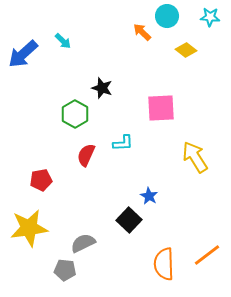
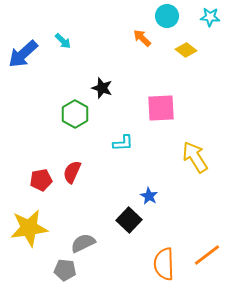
orange arrow: moved 6 px down
red semicircle: moved 14 px left, 17 px down
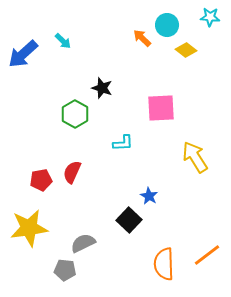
cyan circle: moved 9 px down
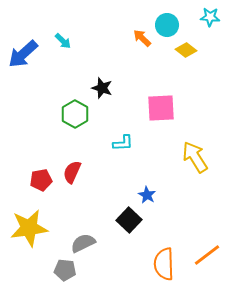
blue star: moved 2 px left, 1 px up
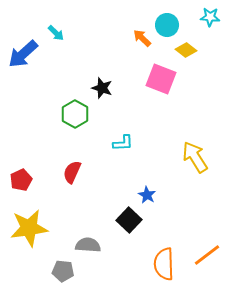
cyan arrow: moved 7 px left, 8 px up
pink square: moved 29 px up; rotated 24 degrees clockwise
red pentagon: moved 20 px left; rotated 15 degrees counterclockwise
gray semicircle: moved 5 px right, 2 px down; rotated 30 degrees clockwise
gray pentagon: moved 2 px left, 1 px down
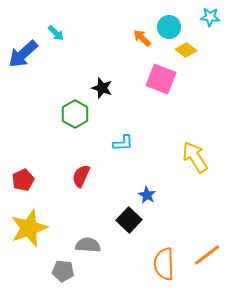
cyan circle: moved 2 px right, 2 px down
red semicircle: moved 9 px right, 4 px down
red pentagon: moved 2 px right
yellow star: rotated 12 degrees counterclockwise
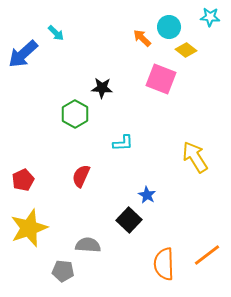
black star: rotated 15 degrees counterclockwise
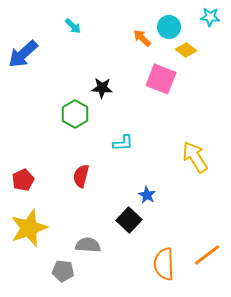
cyan arrow: moved 17 px right, 7 px up
red semicircle: rotated 10 degrees counterclockwise
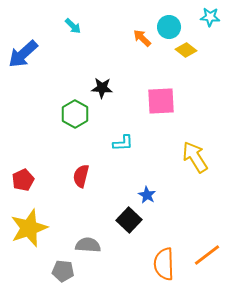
pink square: moved 22 px down; rotated 24 degrees counterclockwise
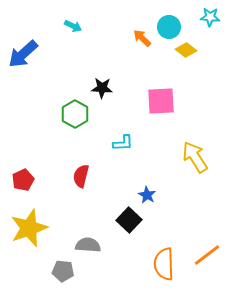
cyan arrow: rotated 18 degrees counterclockwise
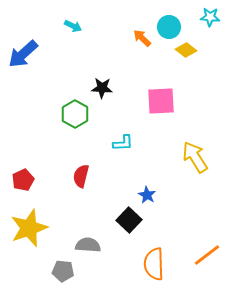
orange semicircle: moved 10 px left
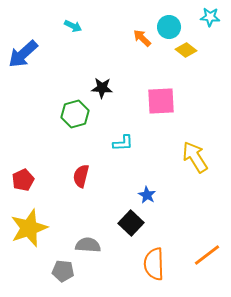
green hexagon: rotated 16 degrees clockwise
black square: moved 2 px right, 3 px down
